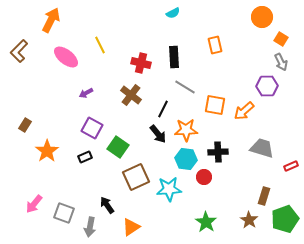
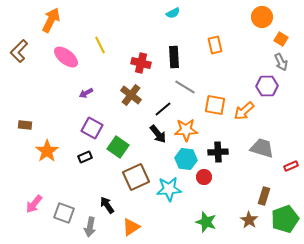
black line at (163, 109): rotated 24 degrees clockwise
brown rectangle at (25, 125): rotated 64 degrees clockwise
green star at (206, 222): rotated 15 degrees counterclockwise
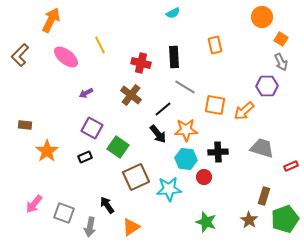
brown L-shape at (19, 51): moved 1 px right, 4 px down
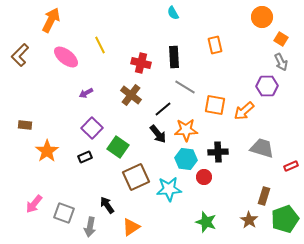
cyan semicircle at (173, 13): rotated 88 degrees clockwise
purple square at (92, 128): rotated 15 degrees clockwise
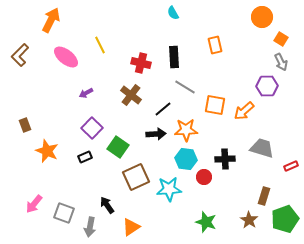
brown rectangle at (25, 125): rotated 64 degrees clockwise
black arrow at (158, 134): moved 2 px left; rotated 54 degrees counterclockwise
orange star at (47, 151): rotated 15 degrees counterclockwise
black cross at (218, 152): moved 7 px right, 7 px down
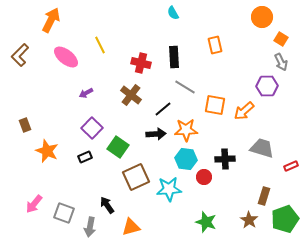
orange triangle at (131, 227): rotated 18 degrees clockwise
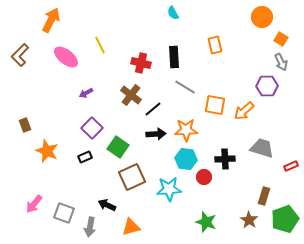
black line at (163, 109): moved 10 px left
brown square at (136, 177): moved 4 px left
black arrow at (107, 205): rotated 30 degrees counterclockwise
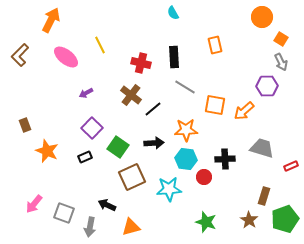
black arrow at (156, 134): moved 2 px left, 9 px down
